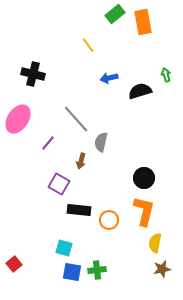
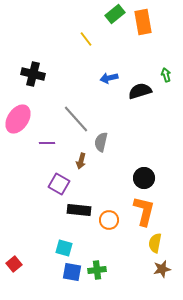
yellow line: moved 2 px left, 6 px up
purple line: moved 1 px left; rotated 49 degrees clockwise
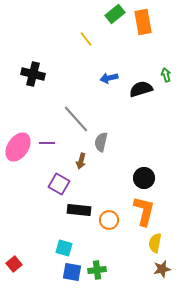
black semicircle: moved 1 px right, 2 px up
pink ellipse: moved 28 px down
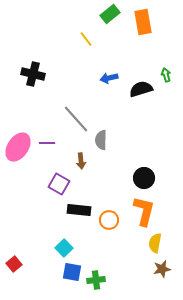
green rectangle: moved 5 px left
gray semicircle: moved 2 px up; rotated 12 degrees counterclockwise
brown arrow: rotated 21 degrees counterclockwise
cyan square: rotated 30 degrees clockwise
green cross: moved 1 px left, 10 px down
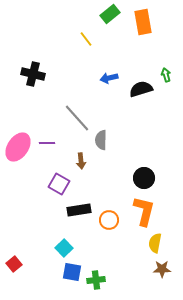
gray line: moved 1 px right, 1 px up
black rectangle: rotated 15 degrees counterclockwise
brown star: rotated 12 degrees clockwise
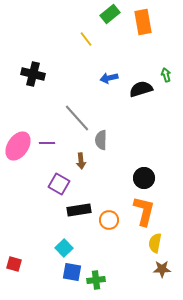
pink ellipse: moved 1 px up
red square: rotated 35 degrees counterclockwise
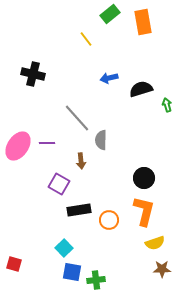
green arrow: moved 1 px right, 30 px down
yellow semicircle: rotated 120 degrees counterclockwise
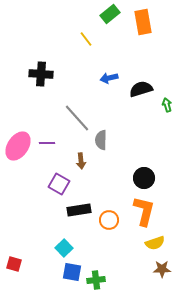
black cross: moved 8 px right; rotated 10 degrees counterclockwise
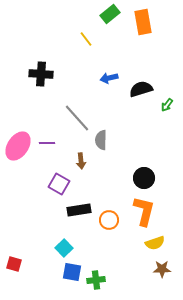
green arrow: rotated 128 degrees counterclockwise
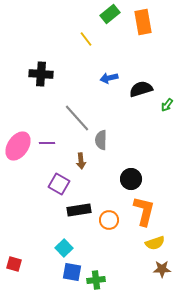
black circle: moved 13 px left, 1 px down
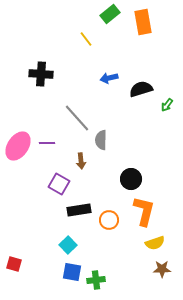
cyan square: moved 4 px right, 3 px up
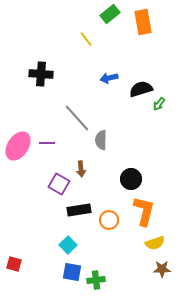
green arrow: moved 8 px left, 1 px up
brown arrow: moved 8 px down
